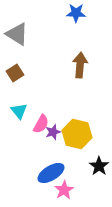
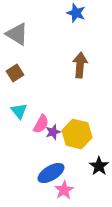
blue star: rotated 18 degrees clockwise
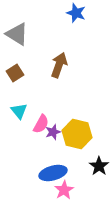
brown arrow: moved 21 px left; rotated 15 degrees clockwise
blue ellipse: moved 2 px right; rotated 16 degrees clockwise
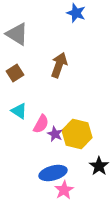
cyan triangle: rotated 18 degrees counterclockwise
purple star: moved 2 px right, 2 px down; rotated 28 degrees counterclockwise
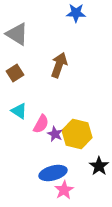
blue star: rotated 18 degrees counterclockwise
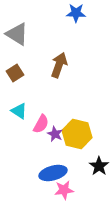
pink star: rotated 24 degrees clockwise
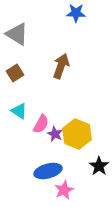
brown arrow: moved 2 px right, 1 px down
yellow hexagon: rotated 8 degrees clockwise
blue ellipse: moved 5 px left, 2 px up
pink star: rotated 18 degrees counterclockwise
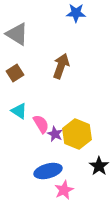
pink semicircle: rotated 60 degrees counterclockwise
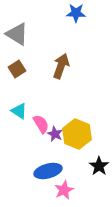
brown square: moved 2 px right, 4 px up
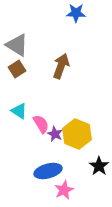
gray triangle: moved 11 px down
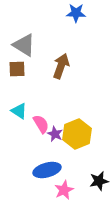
gray triangle: moved 7 px right
brown square: rotated 30 degrees clockwise
yellow hexagon: rotated 16 degrees clockwise
black star: moved 15 px down; rotated 24 degrees clockwise
blue ellipse: moved 1 px left, 1 px up
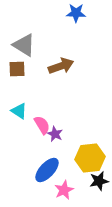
brown arrow: rotated 50 degrees clockwise
pink semicircle: moved 1 px right, 1 px down
yellow hexagon: moved 13 px right, 24 px down; rotated 16 degrees clockwise
blue ellipse: rotated 32 degrees counterclockwise
